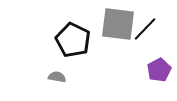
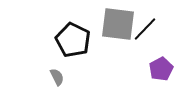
purple pentagon: moved 2 px right, 1 px up
gray semicircle: rotated 54 degrees clockwise
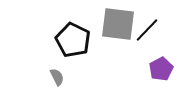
black line: moved 2 px right, 1 px down
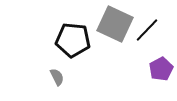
gray square: moved 3 px left; rotated 18 degrees clockwise
black pentagon: rotated 20 degrees counterclockwise
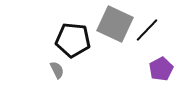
gray semicircle: moved 7 px up
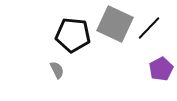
black line: moved 2 px right, 2 px up
black pentagon: moved 5 px up
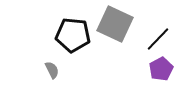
black line: moved 9 px right, 11 px down
gray semicircle: moved 5 px left
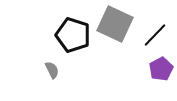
black pentagon: rotated 12 degrees clockwise
black line: moved 3 px left, 4 px up
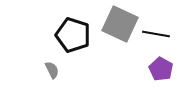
gray square: moved 5 px right
black line: moved 1 px right, 1 px up; rotated 56 degrees clockwise
purple pentagon: rotated 15 degrees counterclockwise
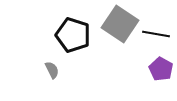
gray square: rotated 9 degrees clockwise
